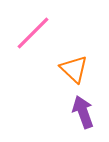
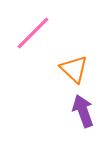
purple arrow: moved 1 px up
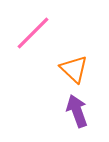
purple arrow: moved 6 px left
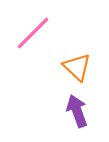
orange triangle: moved 3 px right, 2 px up
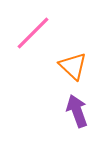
orange triangle: moved 4 px left, 1 px up
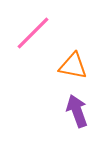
orange triangle: rotated 32 degrees counterclockwise
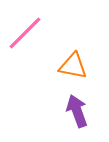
pink line: moved 8 px left
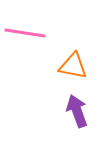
pink line: rotated 54 degrees clockwise
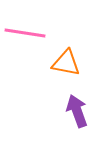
orange triangle: moved 7 px left, 3 px up
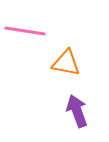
pink line: moved 2 px up
